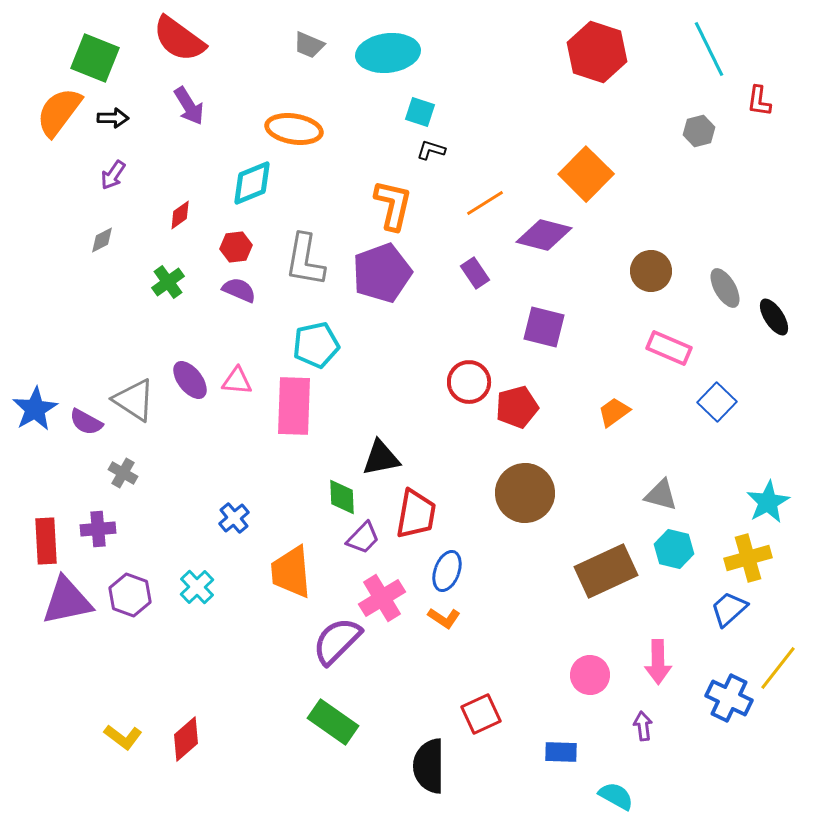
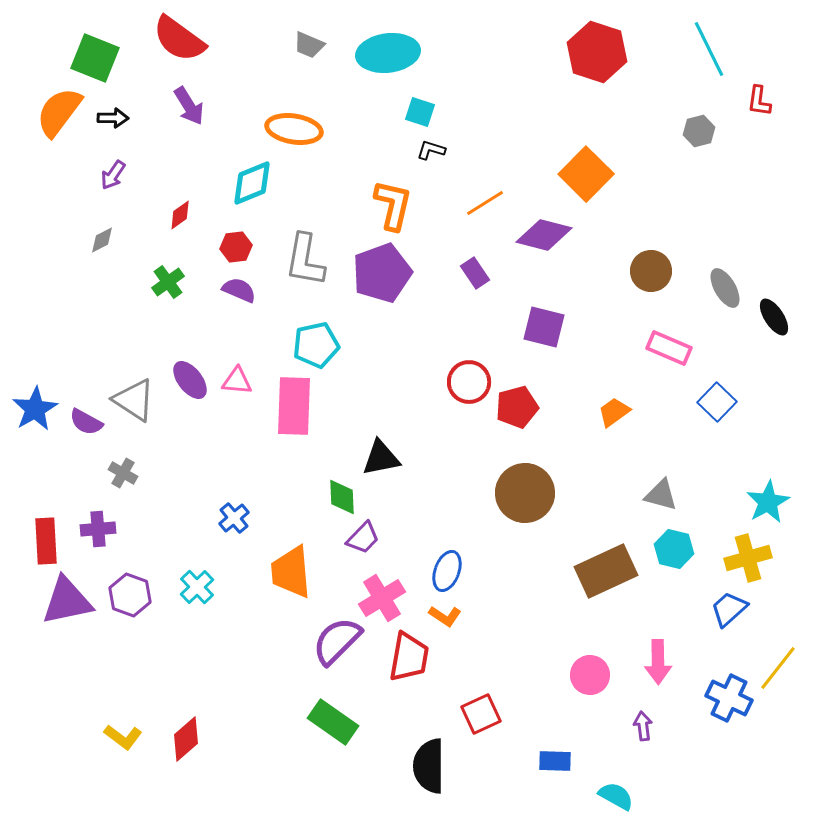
red trapezoid at (416, 514): moved 7 px left, 143 px down
orange L-shape at (444, 618): moved 1 px right, 2 px up
blue rectangle at (561, 752): moved 6 px left, 9 px down
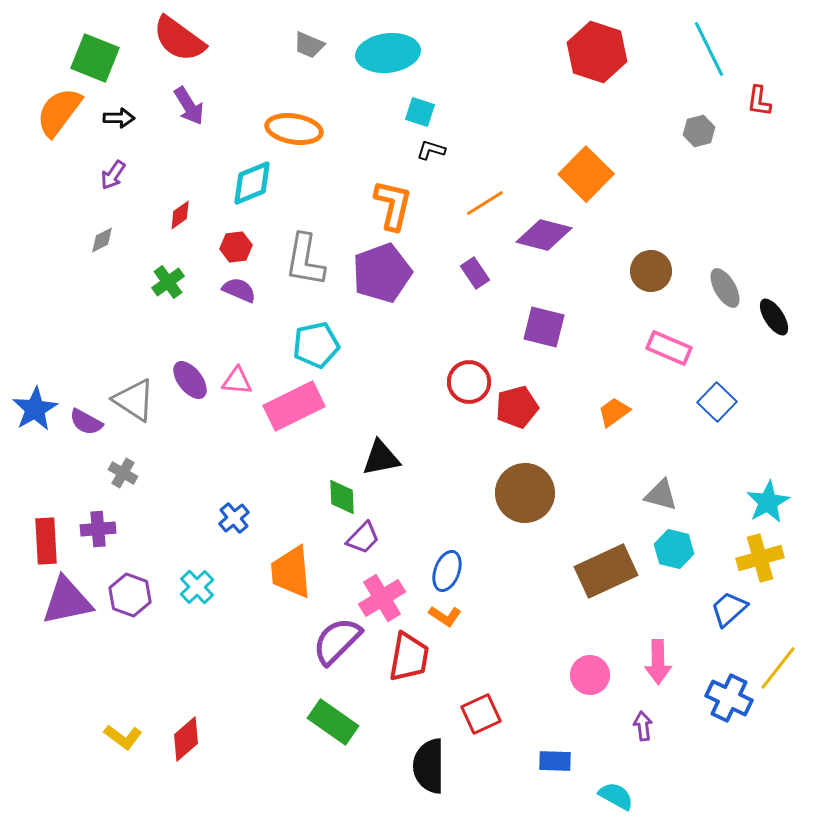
black arrow at (113, 118): moved 6 px right
pink rectangle at (294, 406): rotated 62 degrees clockwise
yellow cross at (748, 558): moved 12 px right
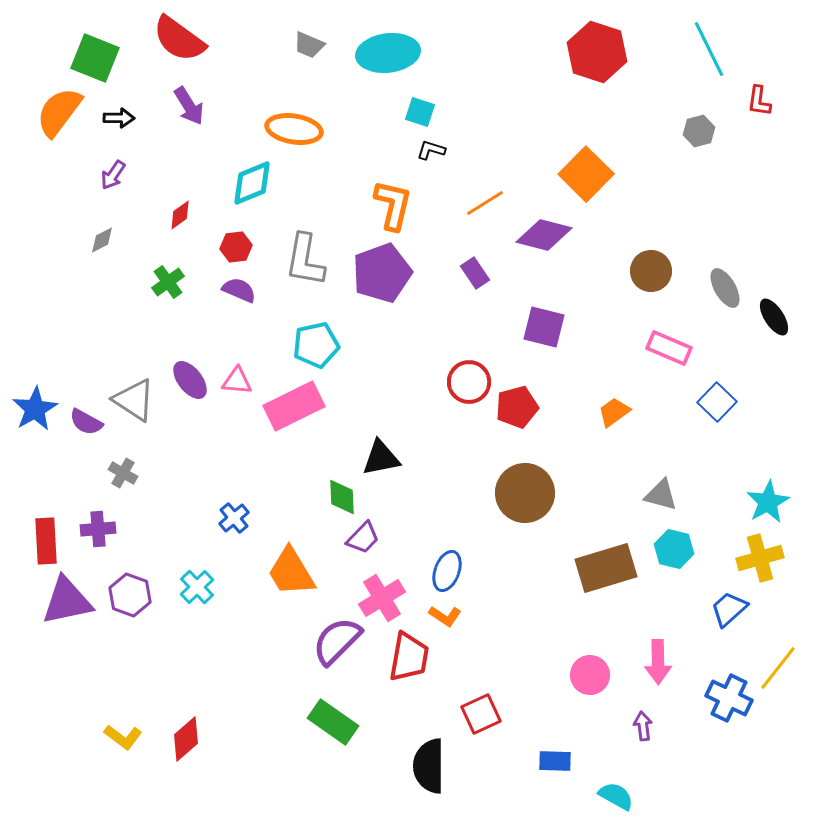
brown rectangle at (606, 571): moved 3 px up; rotated 8 degrees clockwise
orange trapezoid at (291, 572): rotated 26 degrees counterclockwise
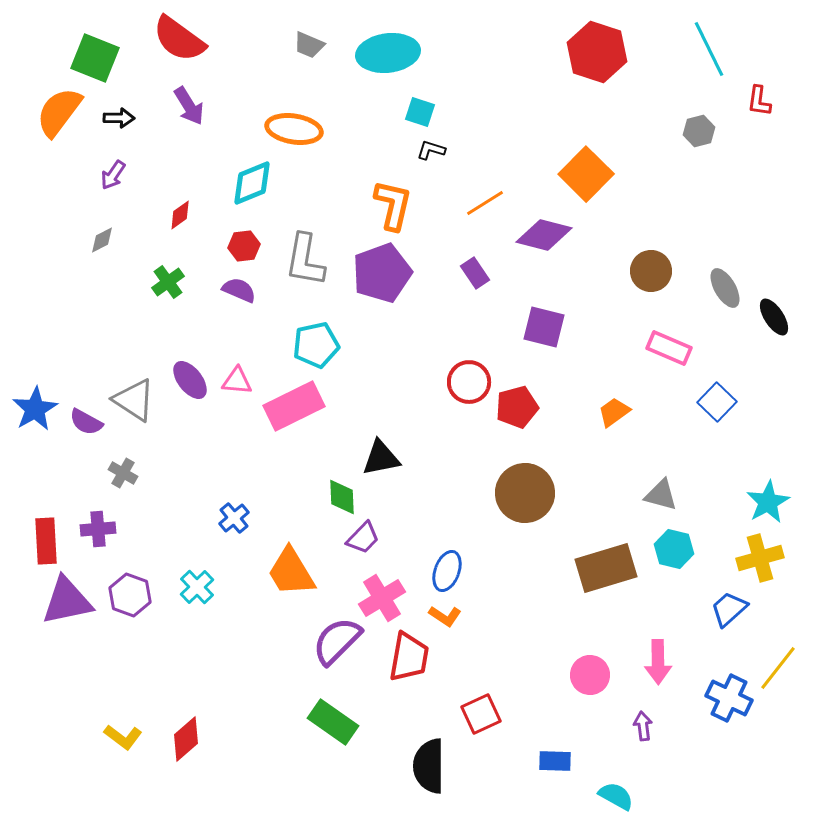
red hexagon at (236, 247): moved 8 px right, 1 px up
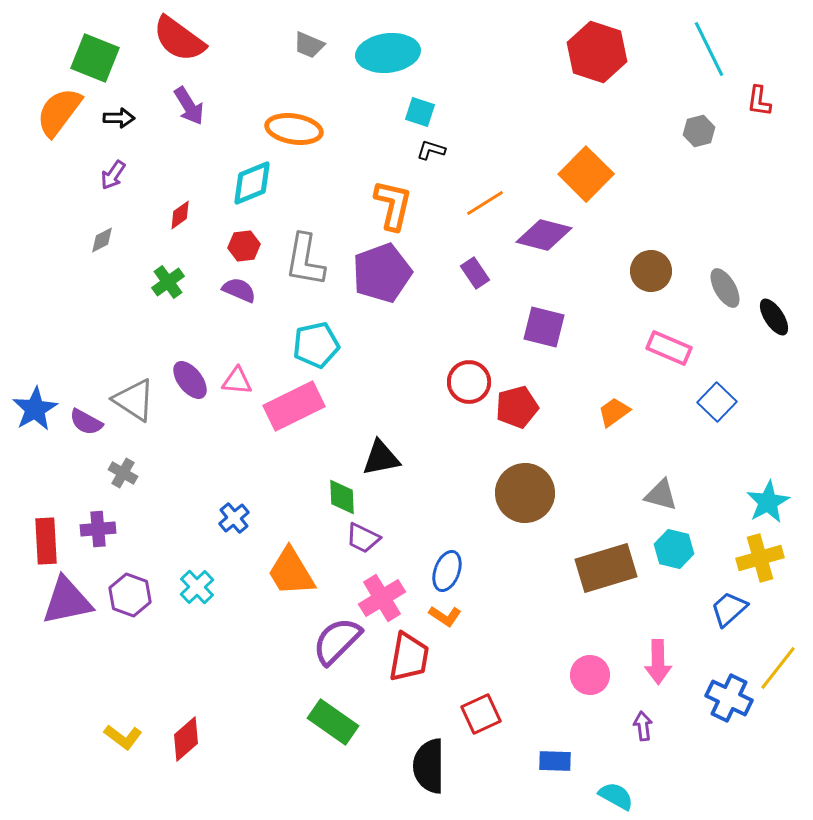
purple trapezoid at (363, 538): rotated 72 degrees clockwise
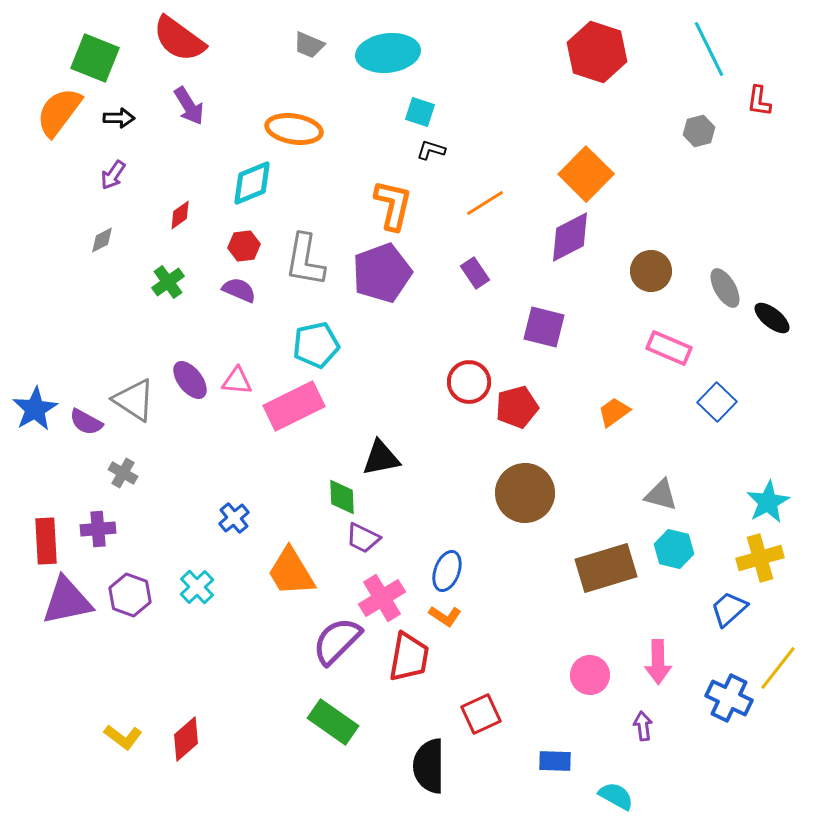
purple diamond at (544, 235): moved 26 px right, 2 px down; rotated 42 degrees counterclockwise
black ellipse at (774, 317): moved 2 px left, 1 px down; rotated 18 degrees counterclockwise
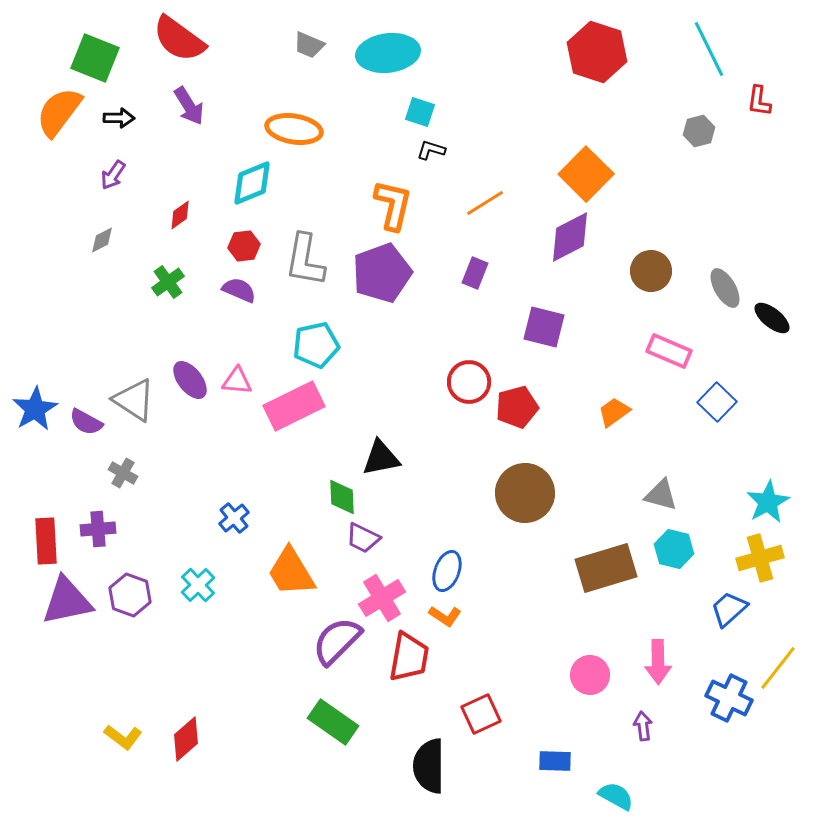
purple rectangle at (475, 273): rotated 56 degrees clockwise
pink rectangle at (669, 348): moved 3 px down
cyan cross at (197, 587): moved 1 px right, 2 px up
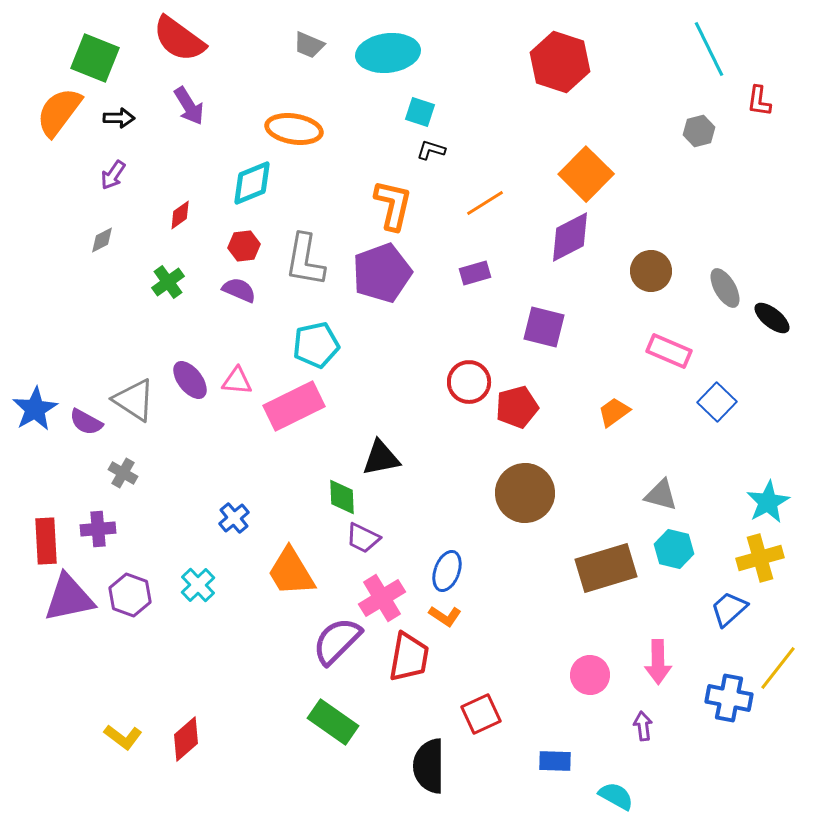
red hexagon at (597, 52): moved 37 px left, 10 px down
purple rectangle at (475, 273): rotated 52 degrees clockwise
purple triangle at (67, 601): moved 2 px right, 3 px up
blue cross at (729, 698): rotated 15 degrees counterclockwise
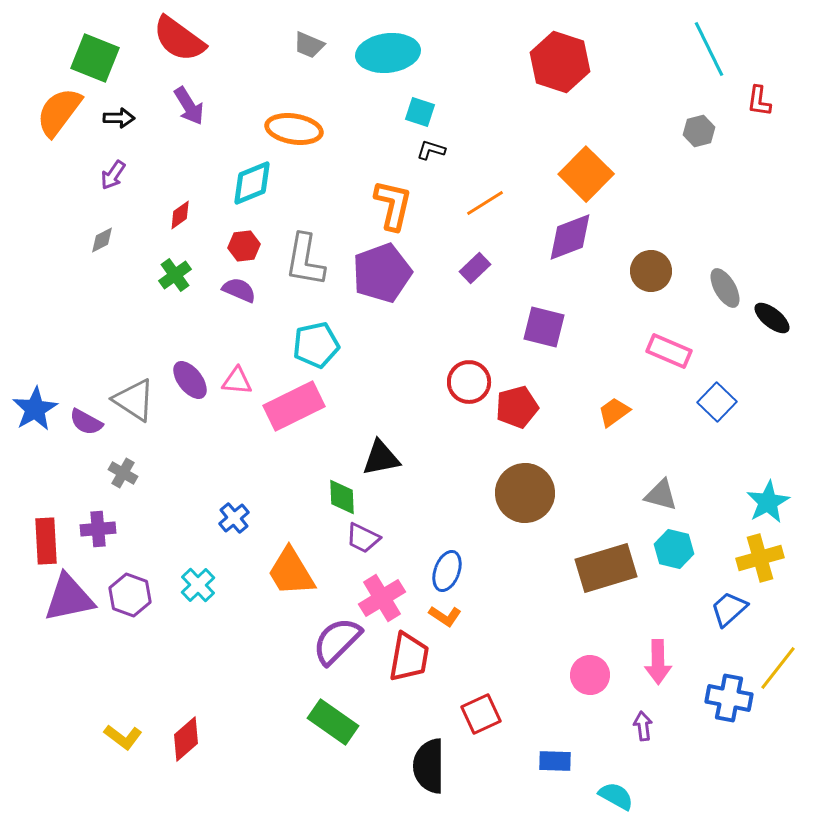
purple diamond at (570, 237): rotated 6 degrees clockwise
purple rectangle at (475, 273): moved 5 px up; rotated 28 degrees counterclockwise
green cross at (168, 282): moved 7 px right, 7 px up
